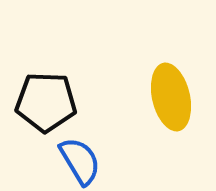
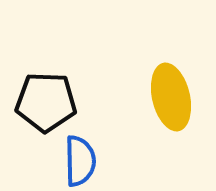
blue semicircle: rotated 30 degrees clockwise
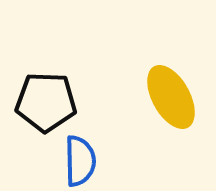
yellow ellipse: rotated 16 degrees counterclockwise
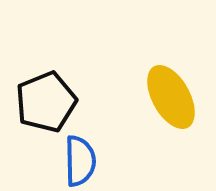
black pentagon: rotated 24 degrees counterclockwise
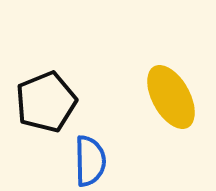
blue semicircle: moved 10 px right
